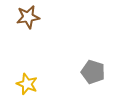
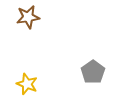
gray pentagon: rotated 20 degrees clockwise
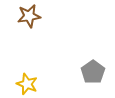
brown star: moved 1 px right, 1 px up
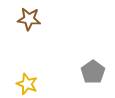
brown star: moved 3 px down; rotated 15 degrees clockwise
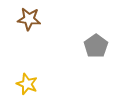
gray pentagon: moved 3 px right, 26 px up
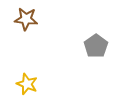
brown star: moved 3 px left
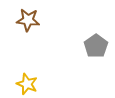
brown star: moved 2 px right, 1 px down
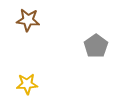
yellow star: rotated 25 degrees counterclockwise
